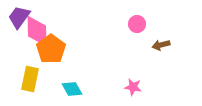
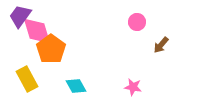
purple trapezoid: moved 1 px right, 1 px up
pink circle: moved 2 px up
pink diamond: rotated 16 degrees counterclockwise
brown arrow: rotated 36 degrees counterclockwise
yellow rectangle: moved 3 px left; rotated 40 degrees counterclockwise
cyan diamond: moved 4 px right, 3 px up
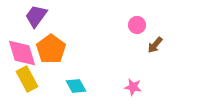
purple trapezoid: moved 16 px right
pink circle: moved 3 px down
pink diamond: moved 15 px left, 22 px down
brown arrow: moved 6 px left
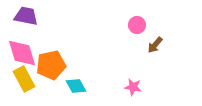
purple trapezoid: moved 10 px left; rotated 65 degrees clockwise
orange pentagon: moved 16 px down; rotated 24 degrees clockwise
yellow rectangle: moved 3 px left
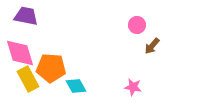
brown arrow: moved 3 px left, 1 px down
pink diamond: moved 2 px left
orange pentagon: moved 3 px down; rotated 16 degrees clockwise
yellow rectangle: moved 4 px right
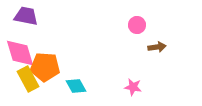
brown arrow: moved 5 px right, 1 px down; rotated 138 degrees counterclockwise
orange pentagon: moved 6 px left, 1 px up
